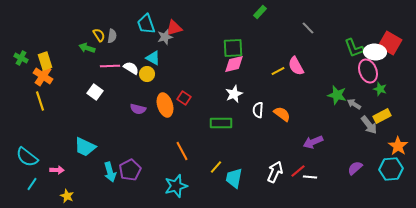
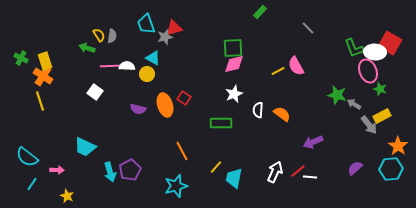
white semicircle at (131, 68): moved 4 px left, 2 px up; rotated 28 degrees counterclockwise
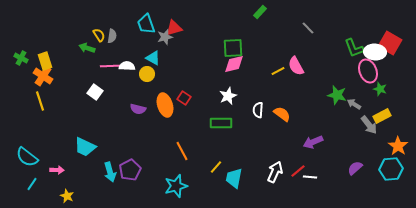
white star at (234, 94): moved 6 px left, 2 px down
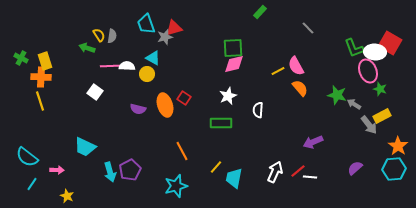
orange cross at (43, 76): moved 2 px left, 1 px down; rotated 30 degrees counterclockwise
orange semicircle at (282, 114): moved 18 px right, 26 px up; rotated 12 degrees clockwise
cyan hexagon at (391, 169): moved 3 px right
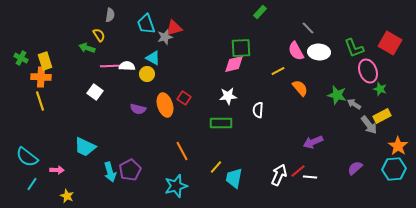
gray semicircle at (112, 36): moved 2 px left, 21 px up
green square at (233, 48): moved 8 px right
white ellipse at (375, 52): moved 56 px left
pink semicircle at (296, 66): moved 15 px up
white star at (228, 96): rotated 18 degrees clockwise
white arrow at (275, 172): moved 4 px right, 3 px down
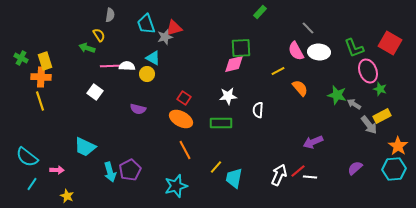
orange ellipse at (165, 105): moved 16 px right, 14 px down; rotated 45 degrees counterclockwise
orange line at (182, 151): moved 3 px right, 1 px up
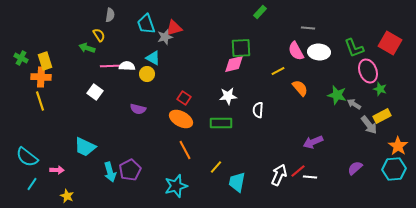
gray line at (308, 28): rotated 40 degrees counterclockwise
cyan trapezoid at (234, 178): moved 3 px right, 4 px down
